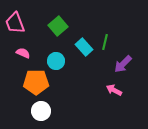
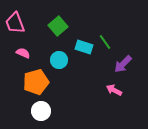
green line: rotated 49 degrees counterclockwise
cyan rectangle: rotated 30 degrees counterclockwise
cyan circle: moved 3 px right, 1 px up
orange pentagon: rotated 15 degrees counterclockwise
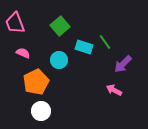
green square: moved 2 px right
orange pentagon: rotated 10 degrees counterclockwise
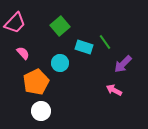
pink trapezoid: rotated 115 degrees counterclockwise
pink semicircle: rotated 24 degrees clockwise
cyan circle: moved 1 px right, 3 px down
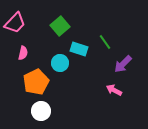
cyan rectangle: moved 5 px left, 2 px down
pink semicircle: rotated 56 degrees clockwise
